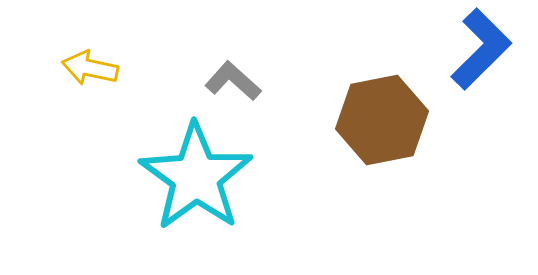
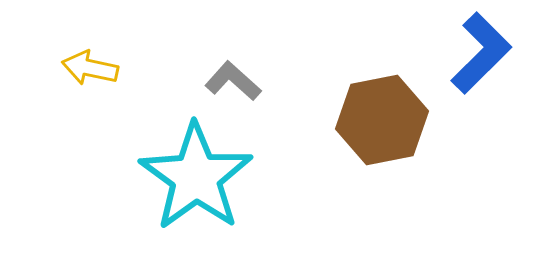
blue L-shape: moved 4 px down
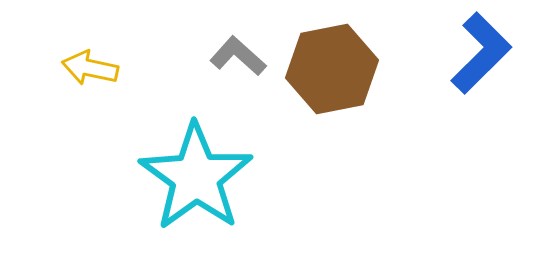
gray L-shape: moved 5 px right, 25 px up
brown hexagon: moved 50 px left, 51 px up
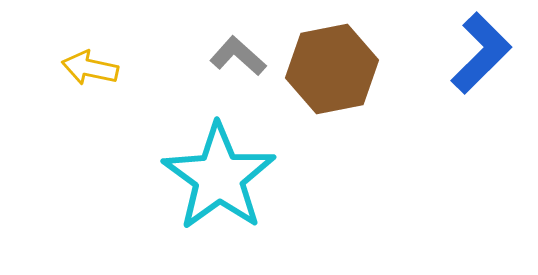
cyan star: moved 23 px right
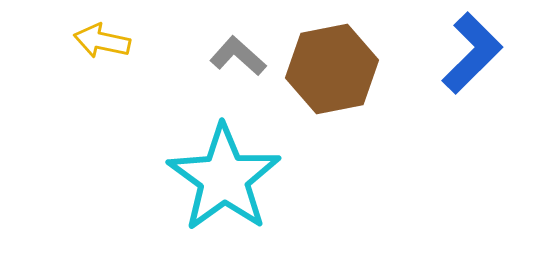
blue L-shape: moved 9 px left
yellow arrow: moved 12 px right, 27 px up
cyan star: moved 5 px right, 1 px down
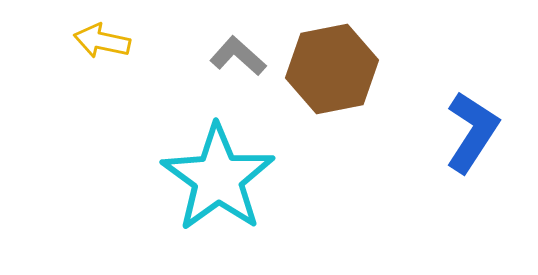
blue L-shape: moved 79 px down; rotated 12 degrees counterclockwise
cyan star: moved 6 px left
